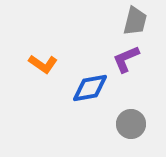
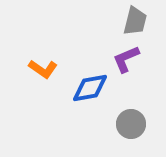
orange L-shape: moved 5 px down
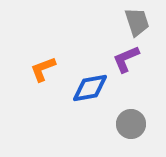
gray trapezoid: moved 2 px right, 1 px down; rotated 32 degrees counterclockwise
orange L-shape: rotated 124 degrees clockwise
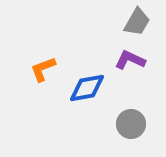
gray trapezoid: rotated 48 degrees clockwise
purple L-shape: moved 4 px right, 1 px down; rotated 48 degrees clockwise
blue diamond: moved 3 px left
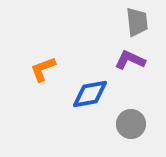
gray trapezoid: rotated 36 degrees counterclockwise
blue diamond: moved 3 px right, 6 px down
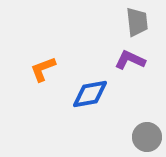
gray circle: moved 16 px right, 13 px down
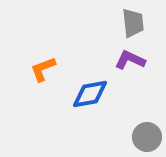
gray trapezoid: moved 4 px left, 1 px down
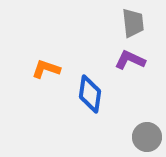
orange L-shape: moved 3 px right; rotated 40 degrees clockwise
blue diamond: rotated 72 degrees counterclockwise
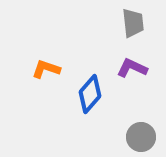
purple L-shape: moved 2 px right, 8 px down
blue diamond: rotated 33 degrees clockwise
gray circle: moved 6 px left
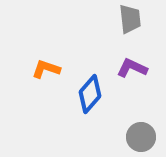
gray trapezoid: moved 3 px left, 4 px up
